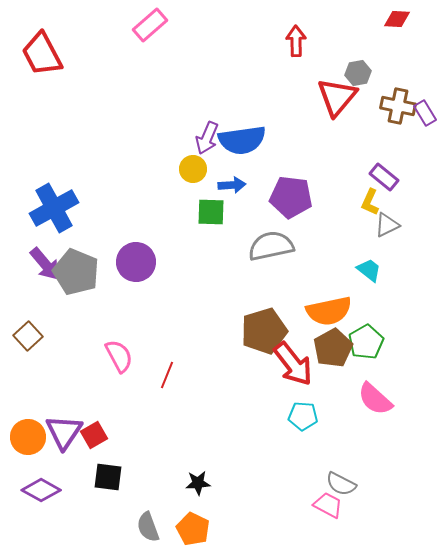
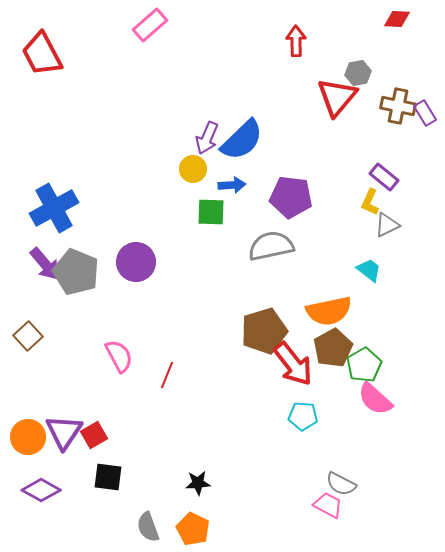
blue semicircle at (242, 140): rotated 36 degrees counterclockwise
green pentagon at (366, 342): moved 2 px left, 23 px down
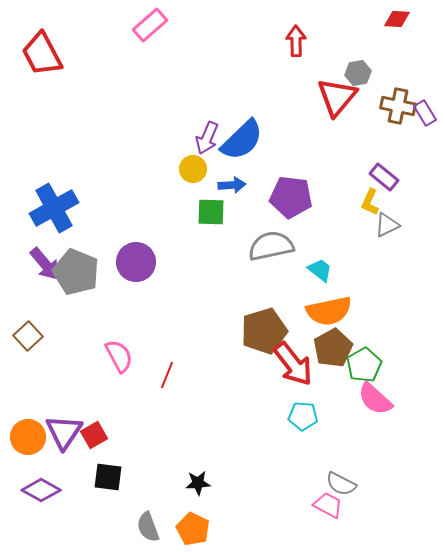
cyan trapezoid at (369, 270): moved 49 px left
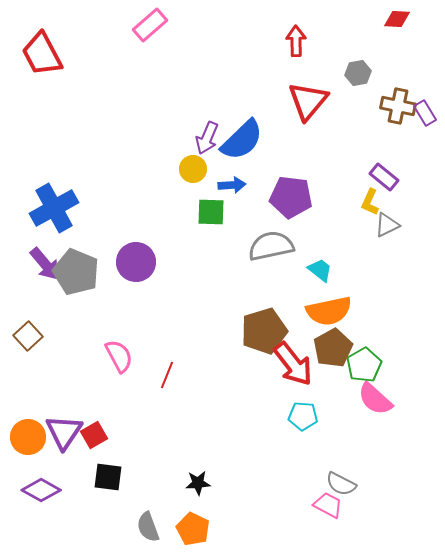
red triangle at (337, 97): moved 29 px left, 4 px down
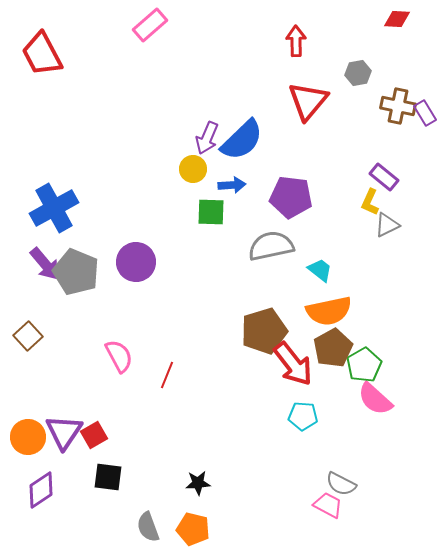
purple diamond at (41, 490): rotated 63 degrees counterclockwise
orange pentagon at (193, 529): rotated 12 degrees counterclockwise
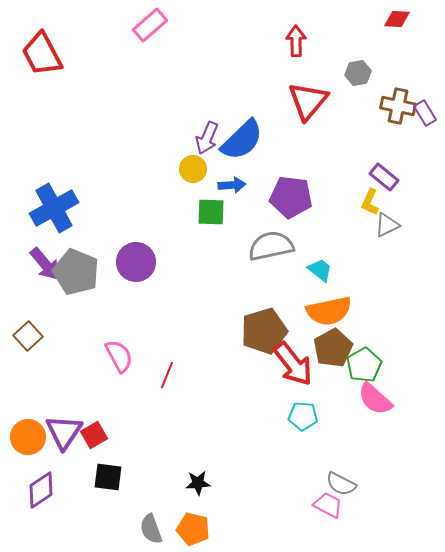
gray semicircle at (148, 527): moved 3 px right, 2 px down
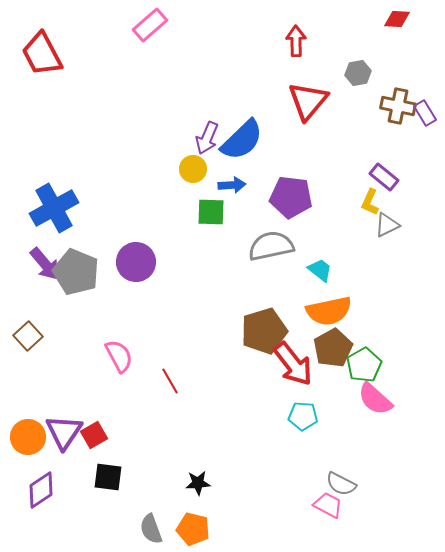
red line at (167, 375): moved 3 px right, 6 px down; rotated 52 degrees counterclockwise
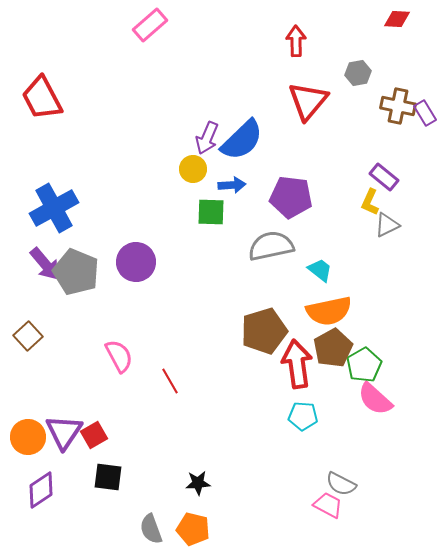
red trapezoid at (42, 54): moved 44 px down
red arrow at (293, 364): moved 4 px right; rotated 150 degrees counterclockwise
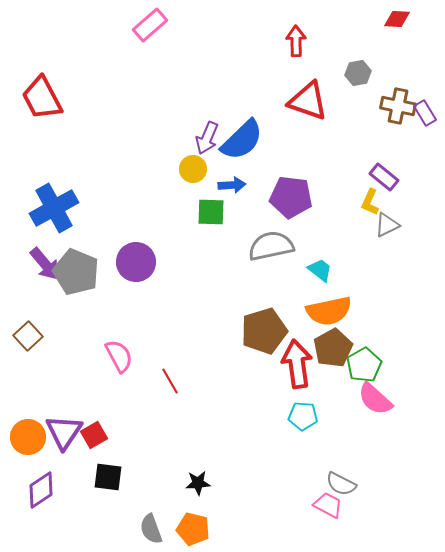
red triangle at (308, 101): rotated 51 degrees counterclockwise
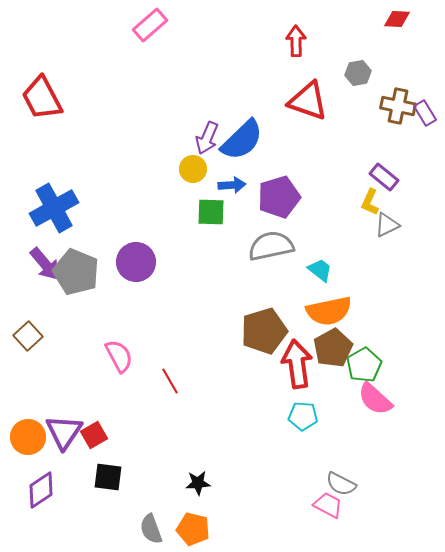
purple pentagon at (291, 197): moved 12 px left; rotated 24 degrees counterclockwise
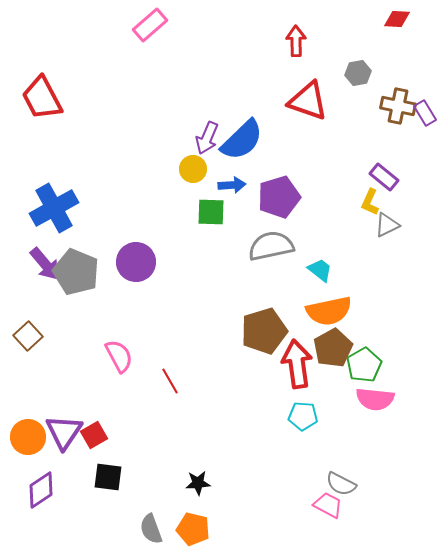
pink semicircle at (375, 399): rotated 36 degrees counterclockwise
